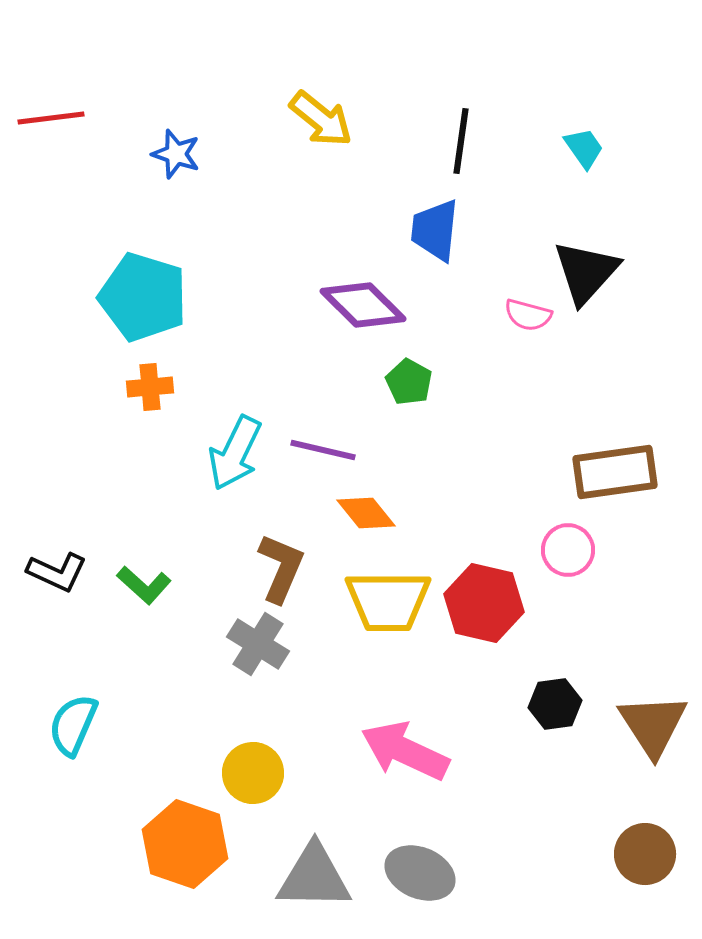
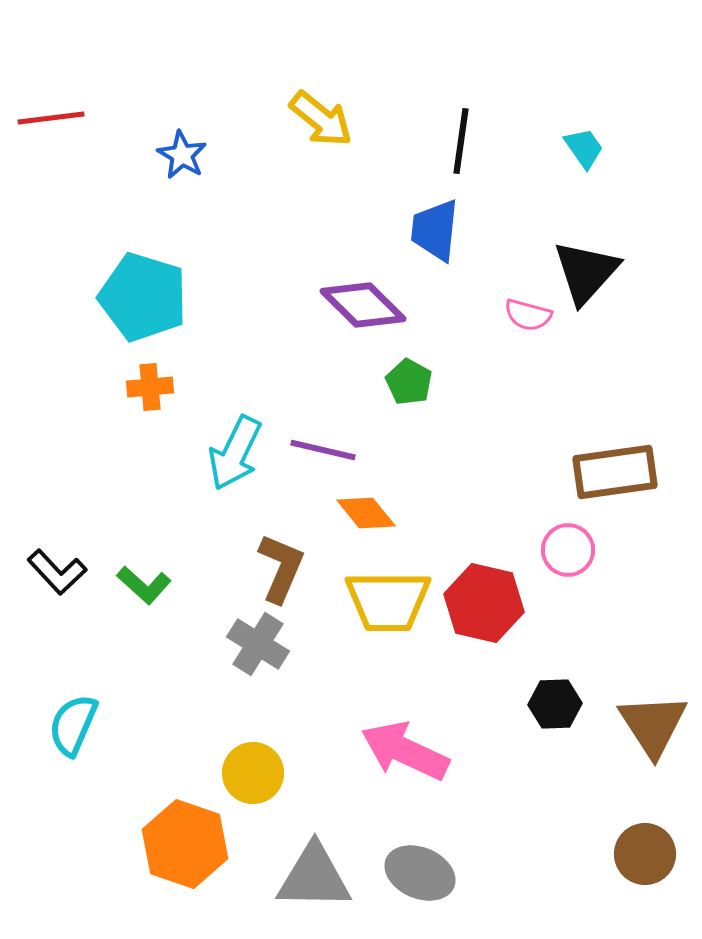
blue star: moved 6 px right, 1 px down; rotated 12 degrees clockwise
black L-shape: rotated 22 degrees clockwise
black hexagon: rotated 6 degrees clockwise
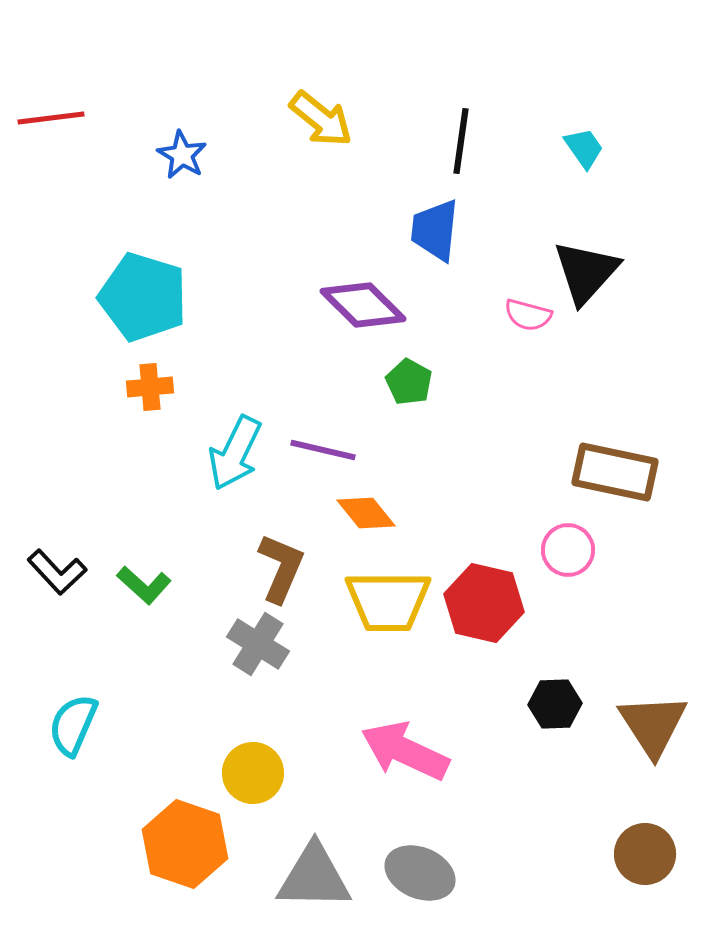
brown rectangle: rotated 20 degrees clockwise
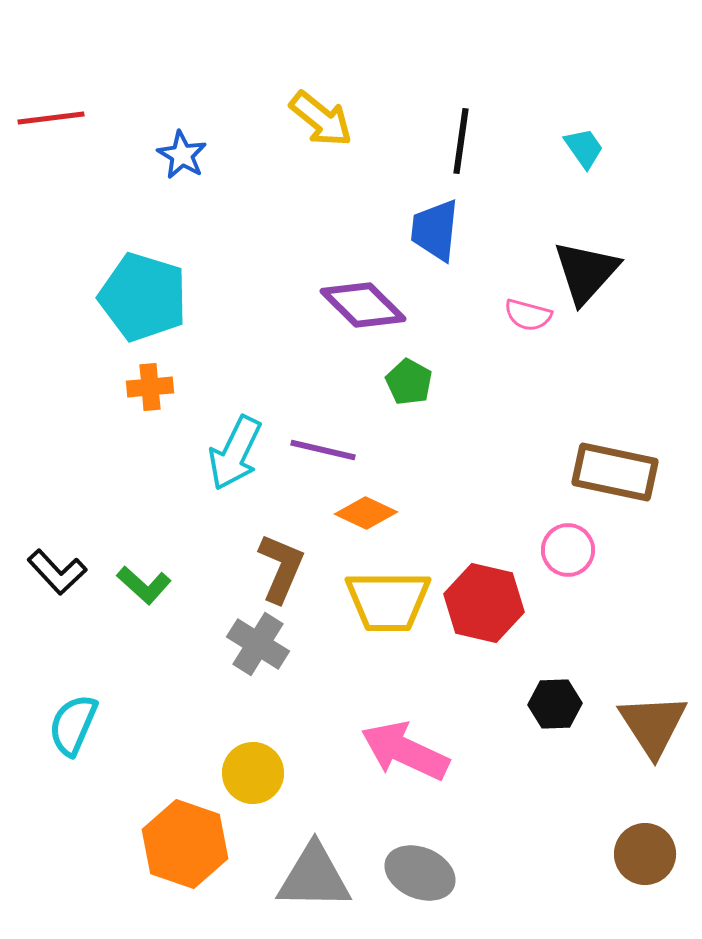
orange diamond: rotated 26 degrees counterclockwise
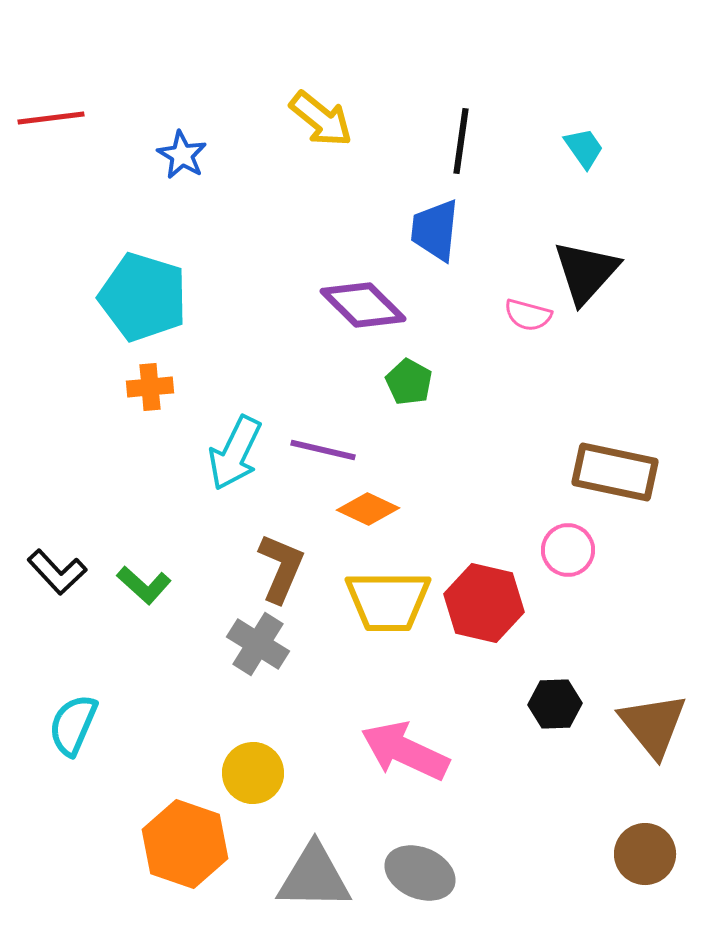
orange diamond: moved 2 px right, 4 px up
brown triangle: rotated 6 degrees counterclockwise
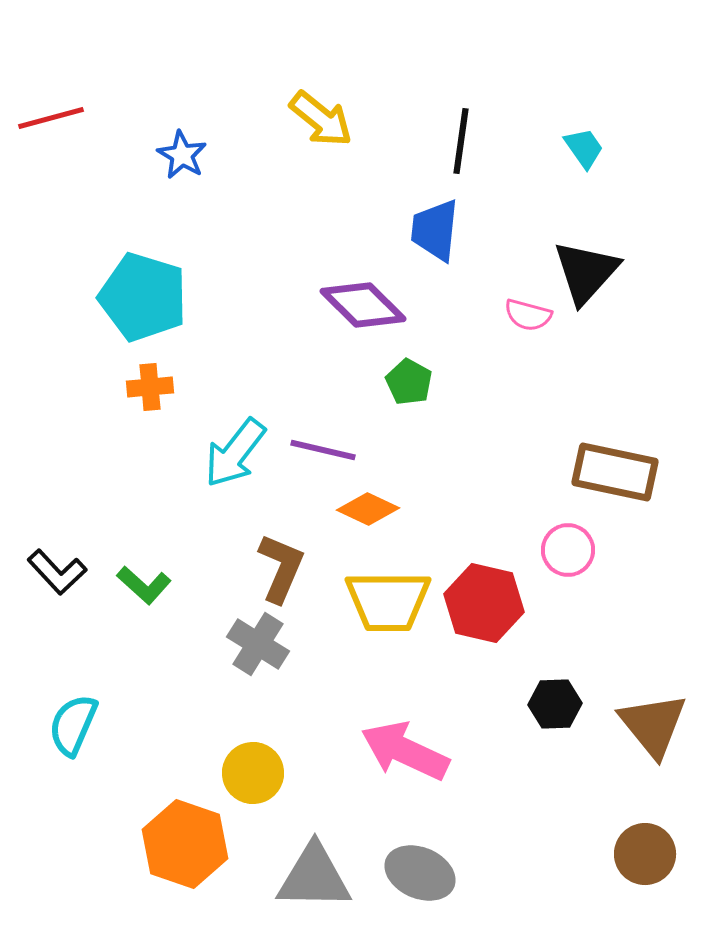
red line: rotated 8 degrees counterclockwise
cyan arrow: rotated 12 degrees clockwise
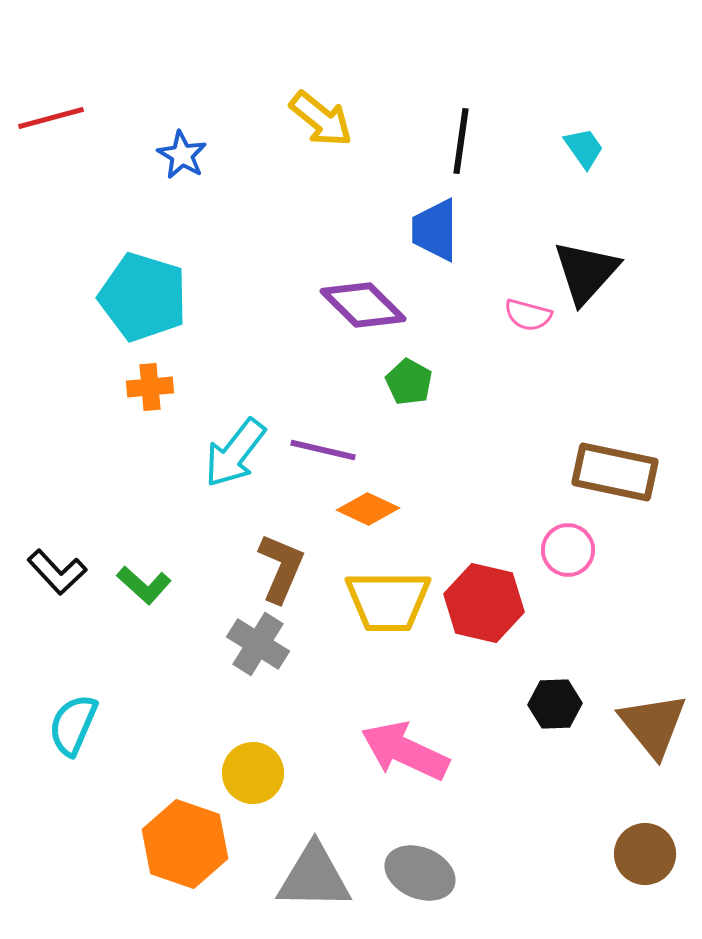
blue trapezoid: rotated 6 degrees counterclockwise
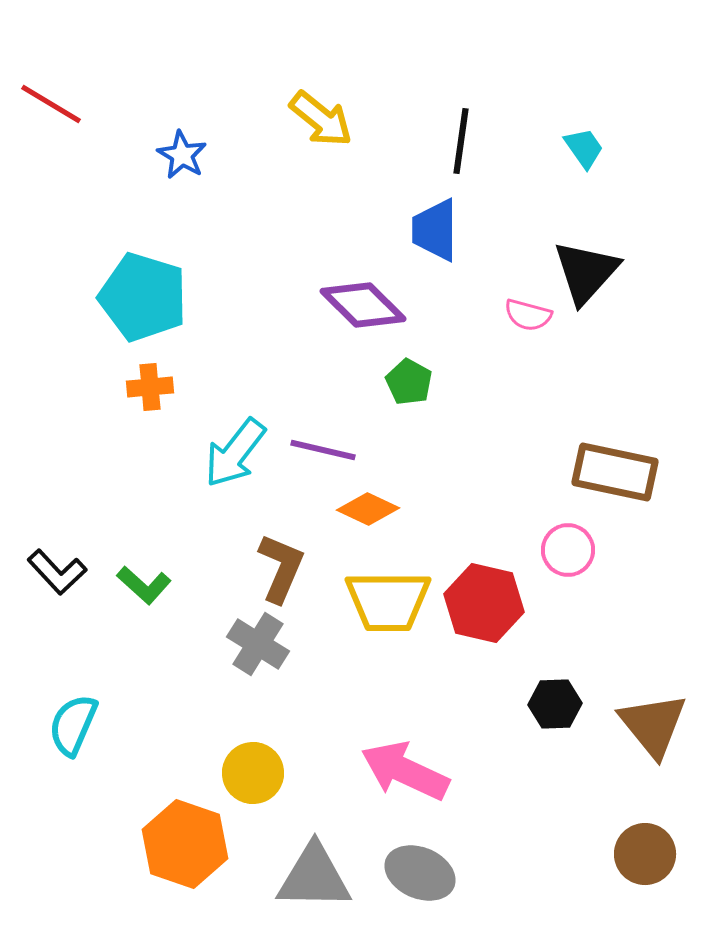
red line: moved 14 px up; rotated 46 degrees clockwise
pink arrow: moved 20 px down
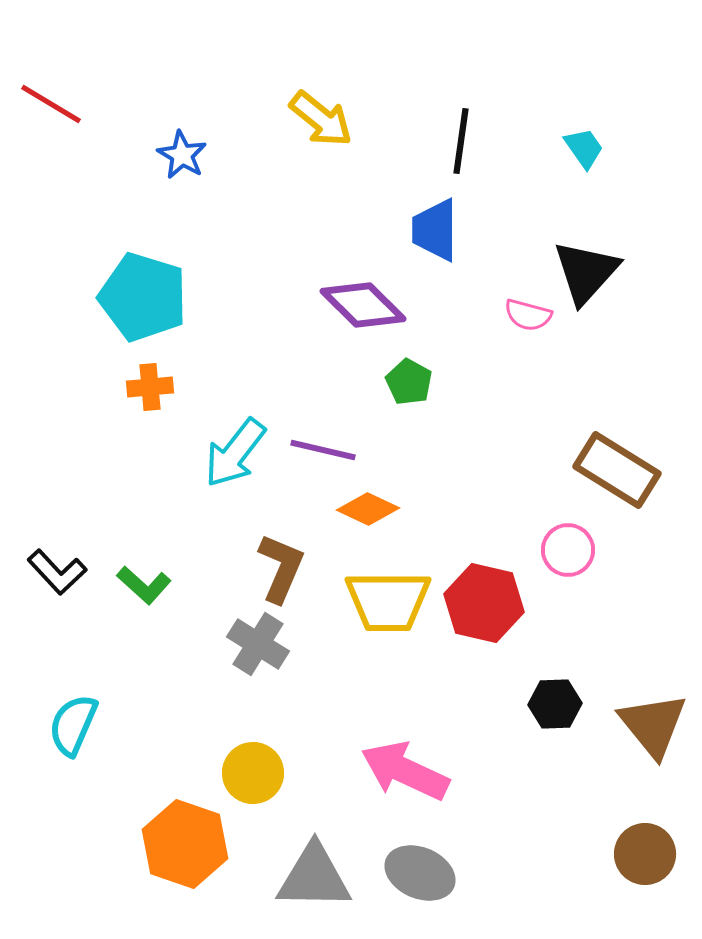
brown rectangle: moved 2 px right, 2 px up; rotated 20 degrees clockwise
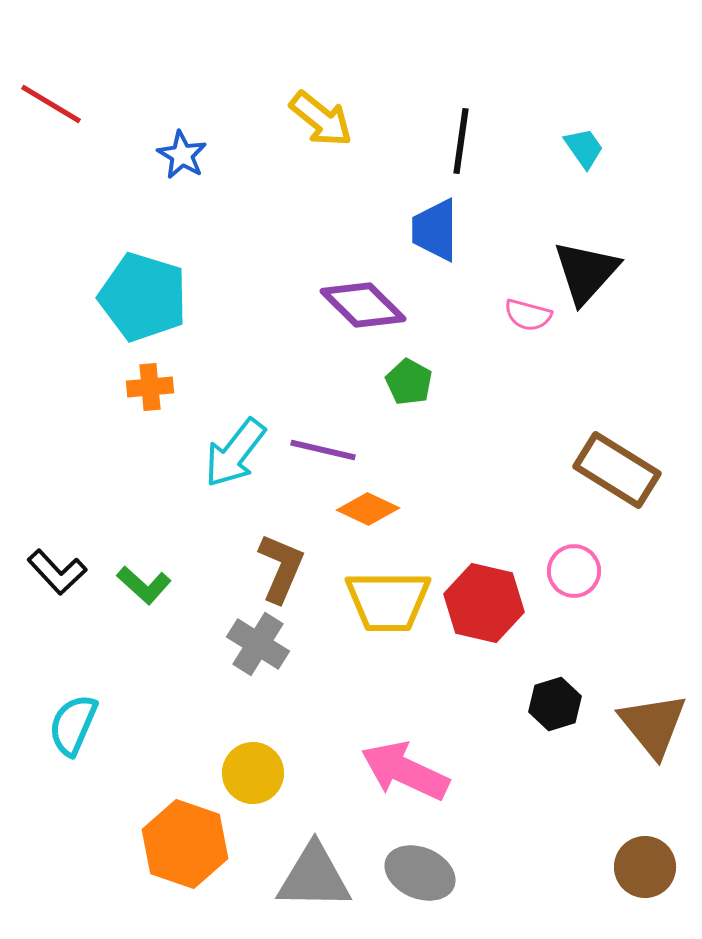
pink circle: moved 6 px right, 21 px down
black hexagon: rotated 15 degrees counterclockwise
brown circle: moved 13 px down
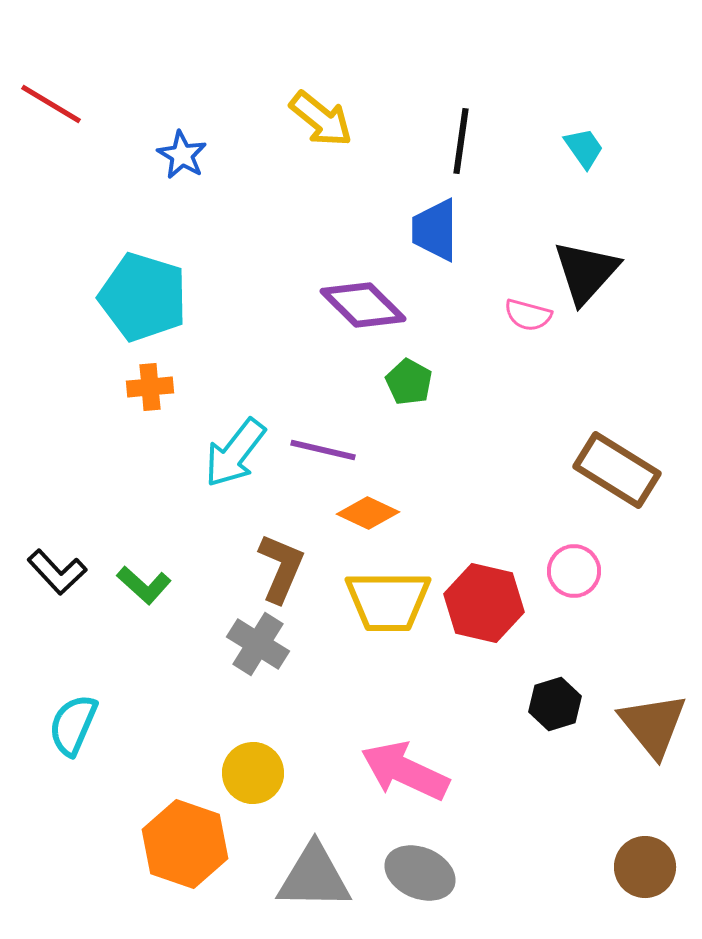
orange diamond: moved 4 px down
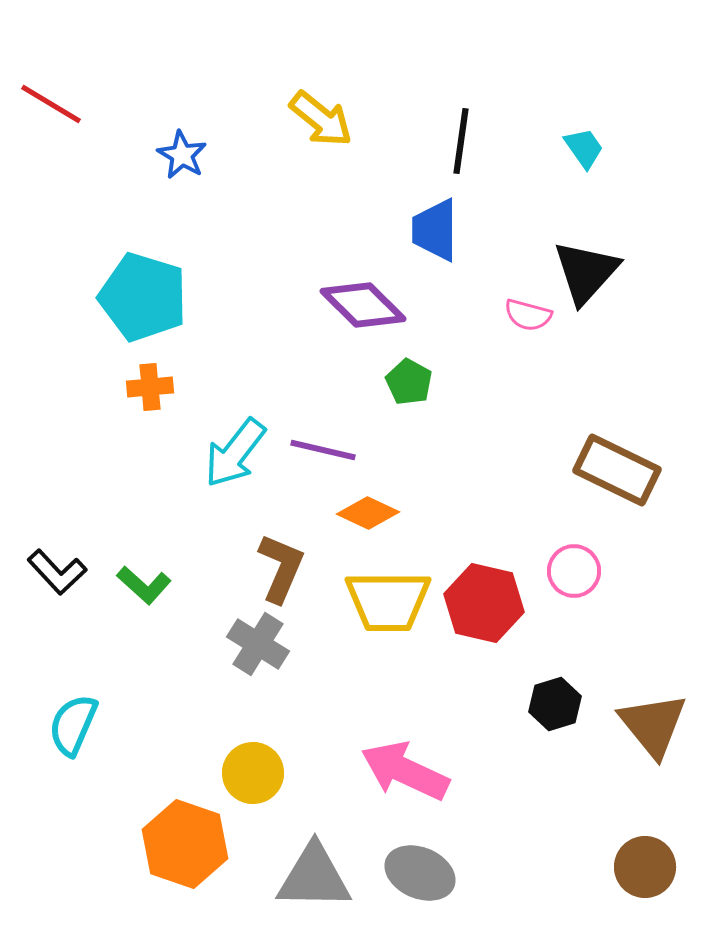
brown rectangle: rotated 6 degrees counterclockwise
